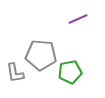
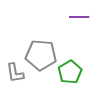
purple line: moved 1 px right, 2 px up; rotated 24 degrees clockwise
green pentagon: rotated 20 degrees counterclockwise
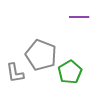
gray pentagon: rotated 16 degrees clockwise
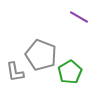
purple line: rotated 30 degrees clockwise
gray L-shape: moved 1 px up
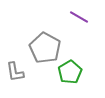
gray pentagon: moved 4 px right, 7 px up; rotated 8 degrees clockwise
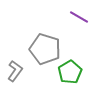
gray pentagon: moved 1 px down; rotated 12 degrees counterclockwise
gray L-shape: moved 1 px up; rotated 135 degrees counterclockwise
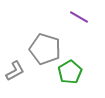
gray L-shape: rotated 25 degrees clockwise
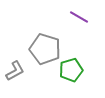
green pentagon: moved 1 px right, 2 px up; rotated 15 degrees clockwise
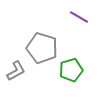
gray pentagon: moved 3 px left, 1 px up
gray L-shape: moved 1 px right
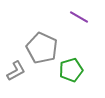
gray pentagon: rotated 8 degrees clockwise
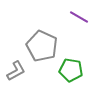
gray pentagon: moved 2 px up
green pentagon: rotated 25 degrees clockwise
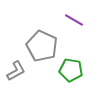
purple line: moved 5 px left, 3 px down
